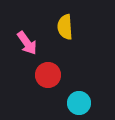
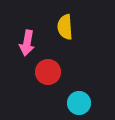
pink arrow: rotated 45 degrees clockwise
red circle: moved 3 px up
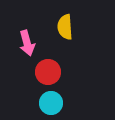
pink arrow: rotated 25 degrees counterclockwise
cyan circle: moved 28 px left
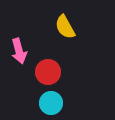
yellow semicircle: rotated 25 degrees counterclockwise
pink arrow: moved 8 px left, 8 px down
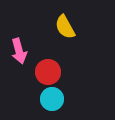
cyan circle: moved 1 px right, 4 px up
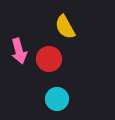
red circle: moved 1 px right, 13 px up
cyan circle: moved 5 px right
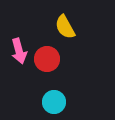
red circle: moved 2 px left
cyan circle: moved 3 px left, 3 px down
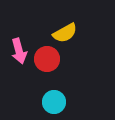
yellow semicircle: moved 6 px down; rotated 90 degrees counterclockwise
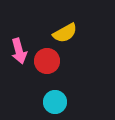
red circle: moved 2 px down
cyan circle: moved 1 px right
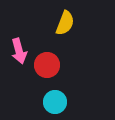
yellow semicircle: moved 10 px up; rotated 40 degrees counterclockwise
red circle: moved 4 px down
